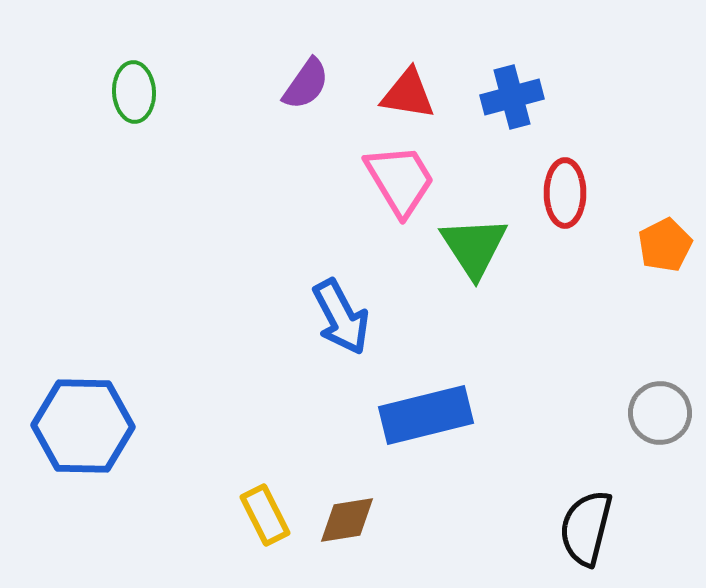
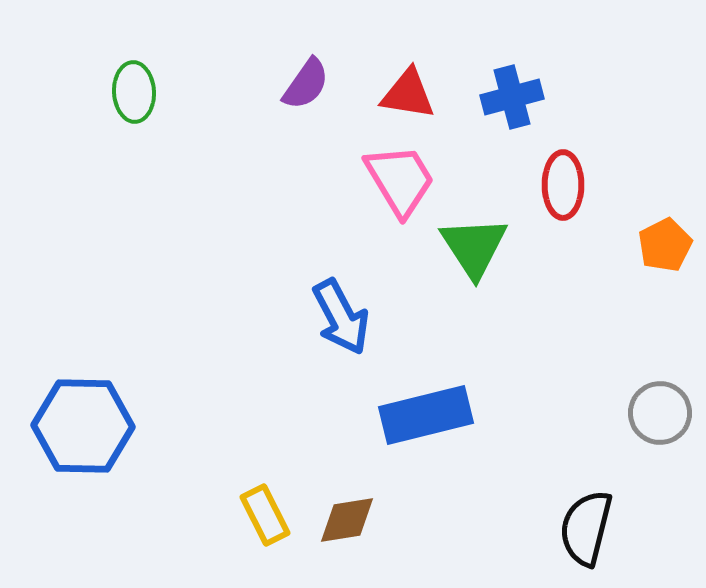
red ellipse: moved 2 px left, 8 px up
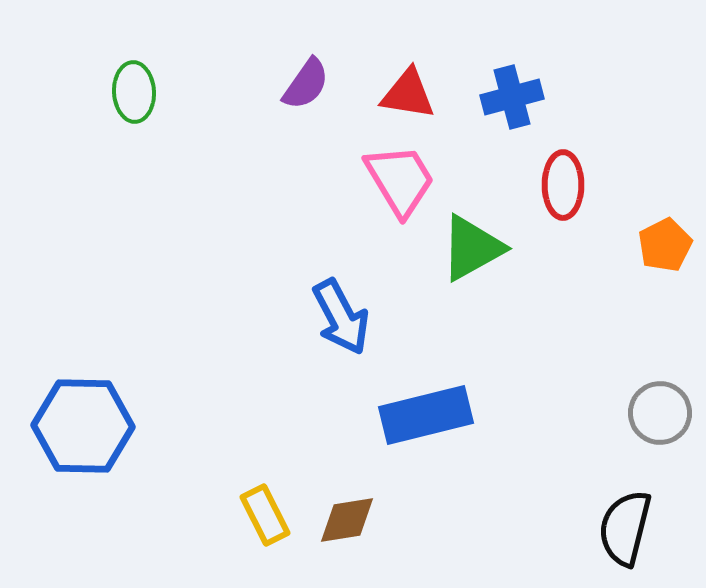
green triangle: moved 2 px left, 1 px down; rotated 34 degrees clockwise
black semicircle: moved 39 px right
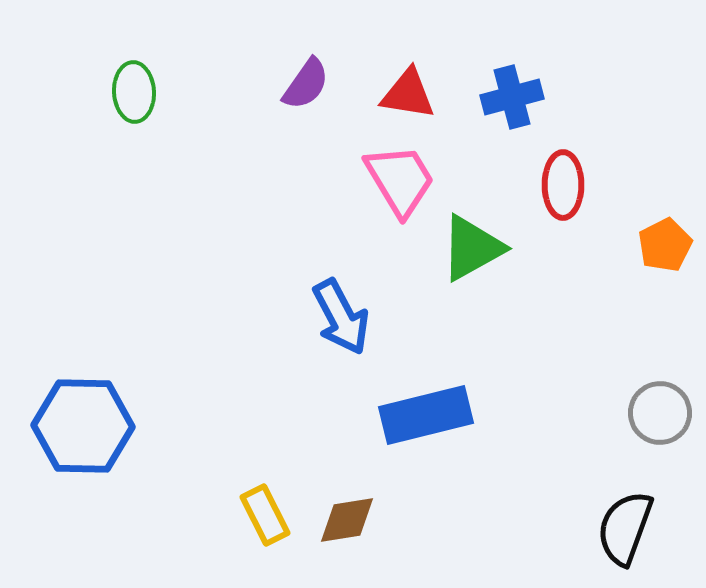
black semicircle: rotated 6 degrees clockwise
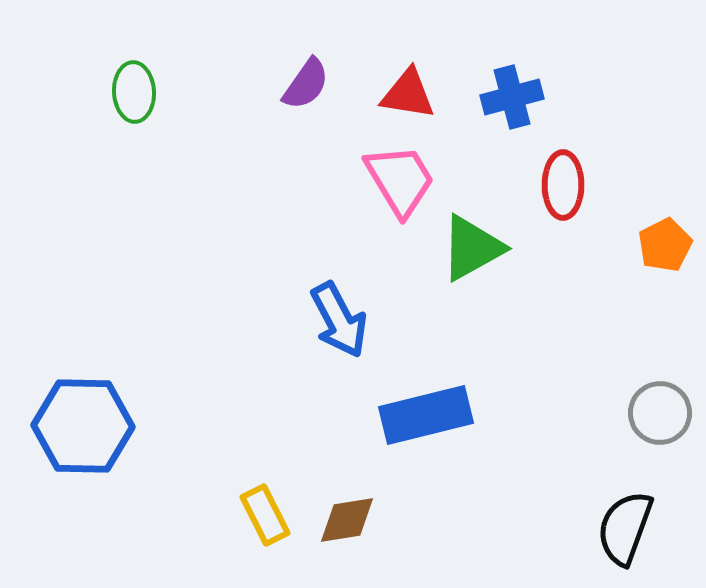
blue arrow: moved 2 px left, 3 px down
